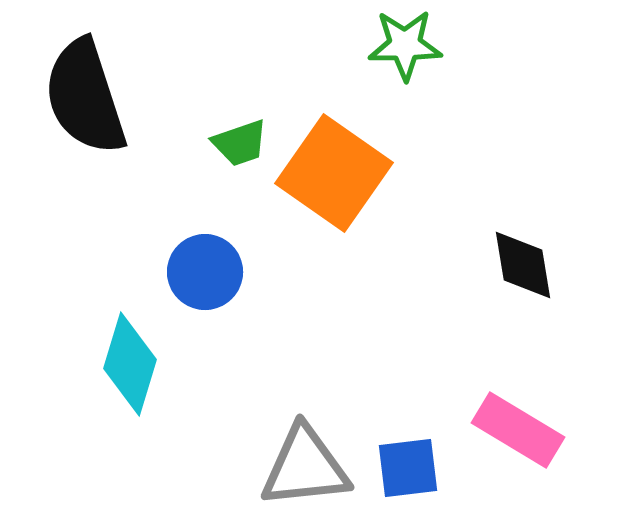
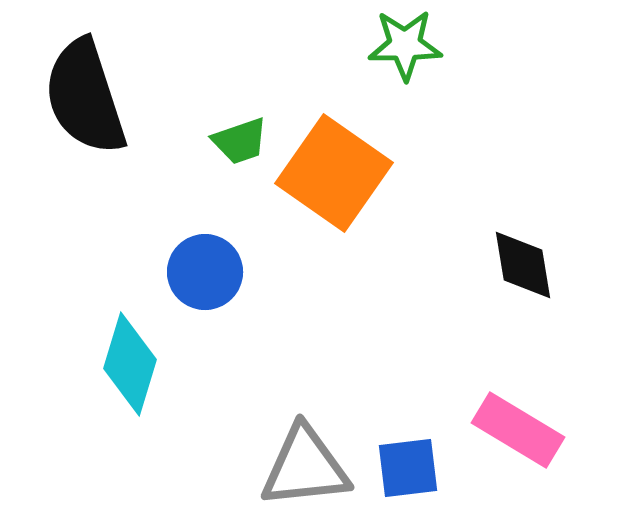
green trapezoid: moved 2 px up
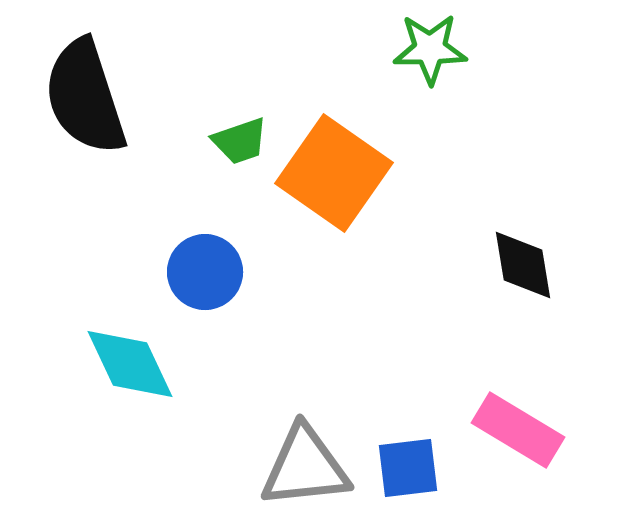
green star: moved 25 px right, 4 px down
cyan diamond: rotated 42 degrees counterclockwise
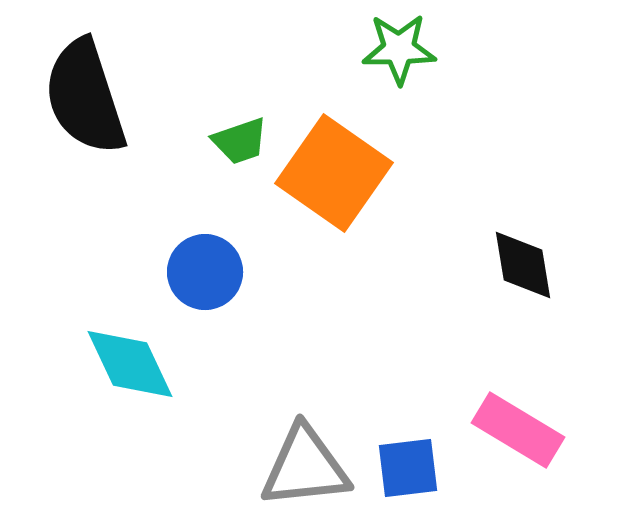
green star: moved 31 px left
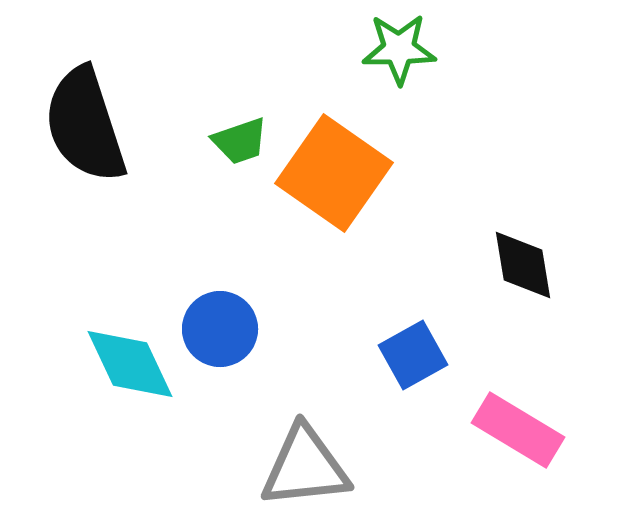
black semicircle: moved 28 px down
blue circle: moved 15 px right, 57 px down
blue square: moved 5 px right, 113 px up; rotated 22 degrees counterclockwise
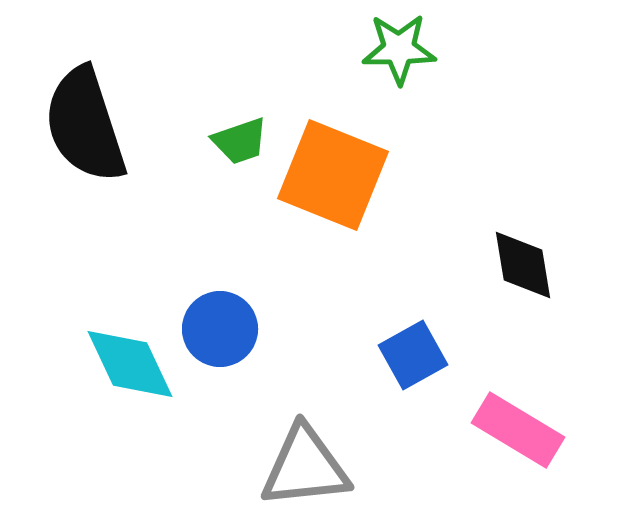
orange square: moved 1 px left, 2 px down; rotated 13 degrees counterclockwise
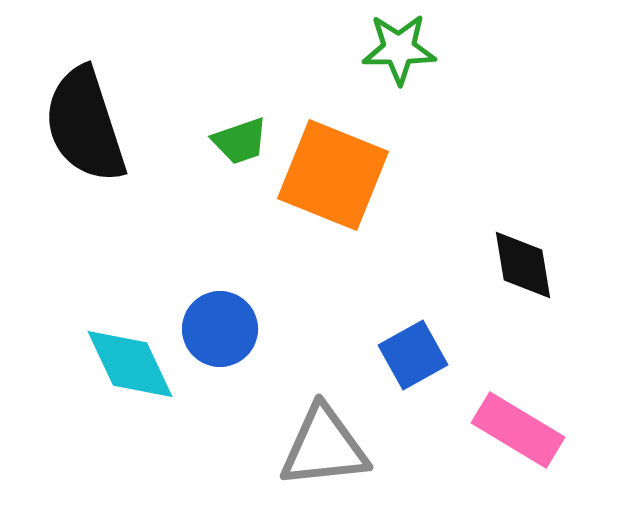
gray triangle: moved 19 px right, 20 px up
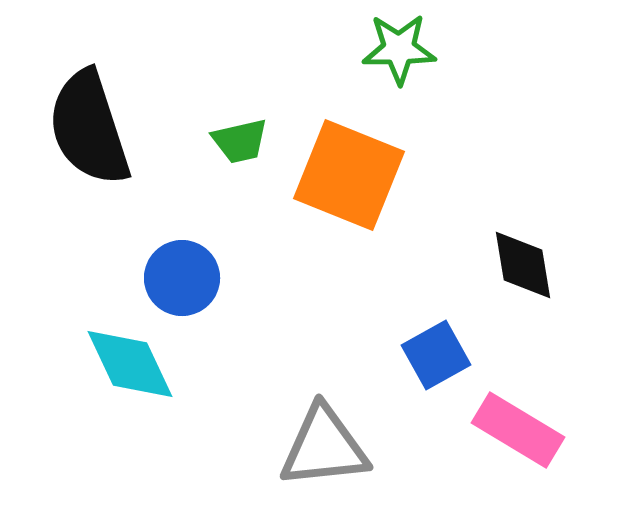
black semicircle: moved 4 px right, 3 px down
green trapezoid: rotated 6 degrees clockwise
orange square: moved 16 px right
blue circle: moved 38 px left, 51 px up
blue square: moved 23 px right
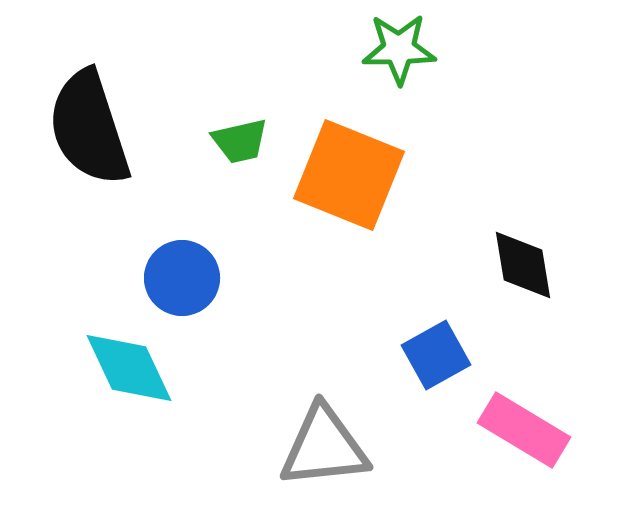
cyan diamond: moved 1 px left, 4 px down
pink rectangle: moved 6 px right
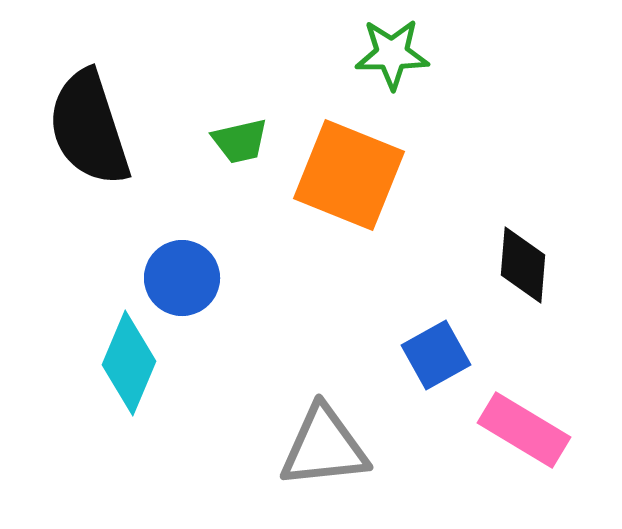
green star: moved 7 px left, 5 px down
black diamond: rotated 14 degrees clockwise
cyan diamond: moved 5 px up; rotated 48 degrees clockwise
